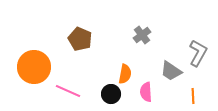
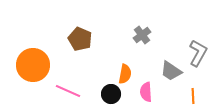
orange circle: moved 1 px left, 2 px up
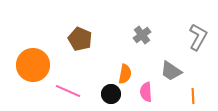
gray L-shape: moved 16 px up
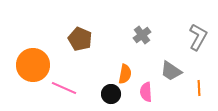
pink line: moved 4 px left, 3 px up
orange line: moved 6 px right, 8 px up
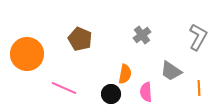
orange circle: moved 6 px left, 11 px up
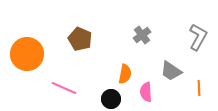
black circle: moved 5 px down
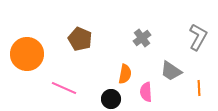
gray cross: moved 3 px down
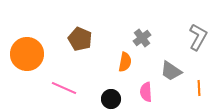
orange semicircle: moved 12 px up
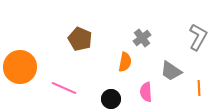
orange circle: moved 7 px left, 13 px down
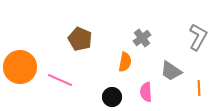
pink line: moved 4 px left, 8 px up
black circle: moved 1 px right, 2 px up
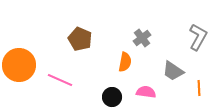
orange circle: moved 1 px left, 2 px up
gray trapezoid: moved 2 px right
pink semicircle: rotated 102 degrees clockwise
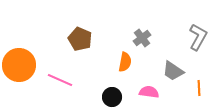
pink semicircle: moved 3 px right
